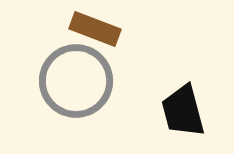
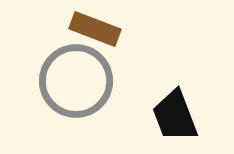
black trapezoid: moved 8 px left, 5 px down; rotated 6 degrees counterclockwise
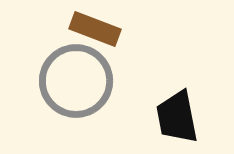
black trapezoid: moved 2 px right, 1 px down; rotated 10 degrees clockwise
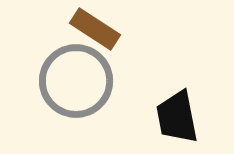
brown rectangle: rotated 12 degrees clockwise
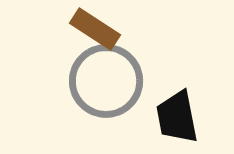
gray circle: moved 30 px right
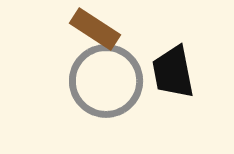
black trapezoid: moved 4 px left, 45 px up
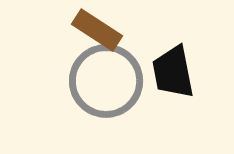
brown rectangle: moved 2 px right, 1 px down
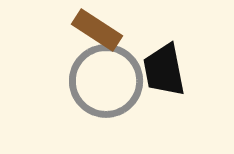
black trapezoid: moved 9 px left, 2 px up
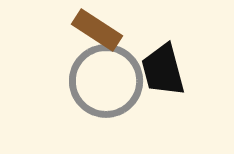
black trapezoid: moved 1 px left; rotated 4 degrees counterclockwise
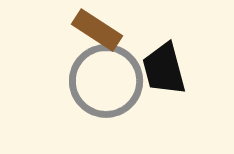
black trapezoid: moved 1 px right, 1 px up
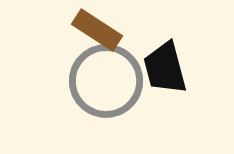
black trapezoid: moved 1 px right, 1 px up
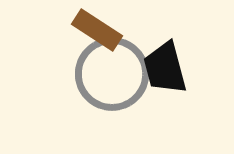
gray circle: moved 6 px right, 7 px up
